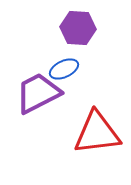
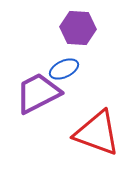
red triangle: rotated 27 degrees clockwise
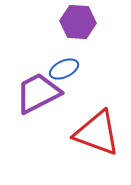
purple hexagon: moved 6 px up
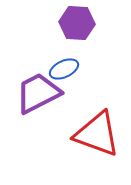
purple hexagon: moved 1 px left, 1 px down
red triangle: moved 1 px down
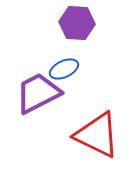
red triangle: moved 1 px down; rotated 6 degrees clockwise
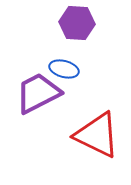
blue ellipse: rotated 40 degrees clockwise
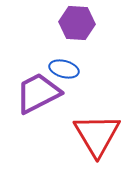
red triangle: rotated 33 degrees clockwise
